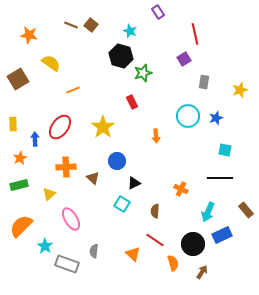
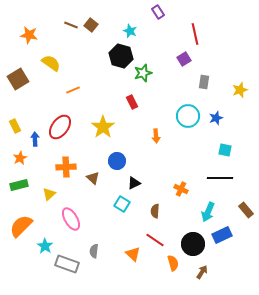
yellow rectangle at (13, 124): moved 2 px right, 2 px down; rotated 24 degrees counterclockwise
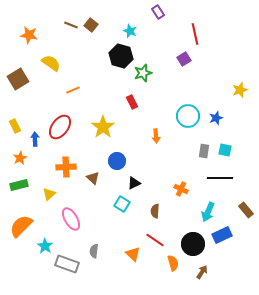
gray rectangle at (204, 82): moved 69 px down
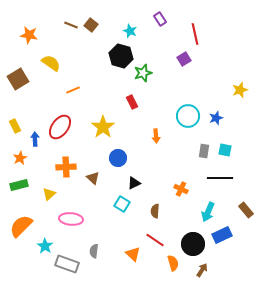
purple rectangle at (158, 12): moved 2 px right, 7 px down
blue circle at (117, 161): moved 1 px right, 3 px up
pink ellipse at (71, 219): rotated 55 degrees counterclockwise
brown arrow at (202, 272): moved 2 px up
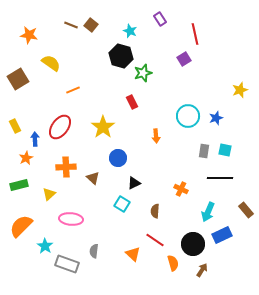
orange star at (20, 158): moved 6 px right
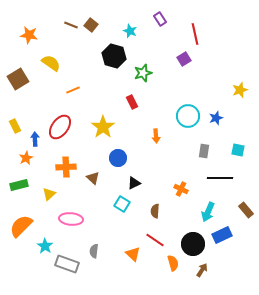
black hexagon at (121, 56): moved 7 px left
cyan square at (225, 150): moved 13 px right
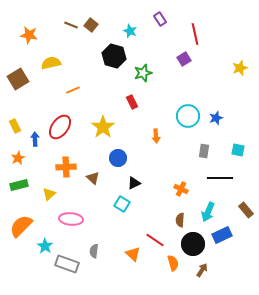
yellow semicircle at (51, 63): rotated 48 degrees counterclockwise
yellow star at (240, 90): moved 22 px up
orange star at (26, 158): moved 8 px left
brown semicircle at (155, 211): moved 25 px right, 9 px down
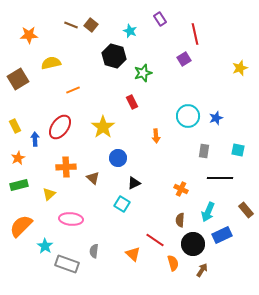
orange star at (29, 35): rotated 12 degrees counterclockwise
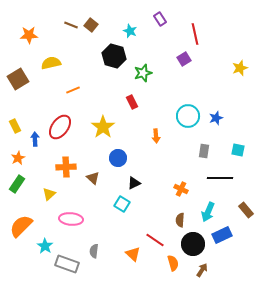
green rectangle at (19, 185): moved 2 px left, 1 px up; rotated 42 degrees counterclockwise
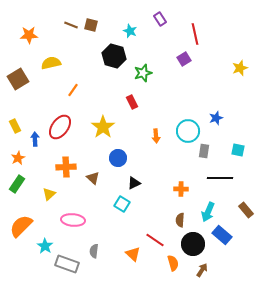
brown square at (91, 25): rotated 24 degrees counterclockwise
orange line at (73, 90): rotated 32 degrees counterclockwise
cyan circle at (188, 116): moved 15 px down
orange cross at (181, 189): rotated 24 degrees counterclockwise
pink ellipse at (71, 219): moved 2 px right, 1 px down
blue rectangle at (222, 235): rotated 66 degrees clockwise
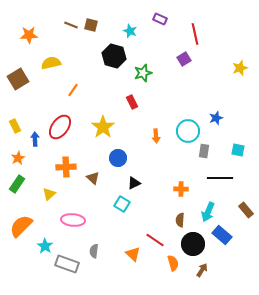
purple rectangle at (160, 19): rotated 32 degrees counterclockwise
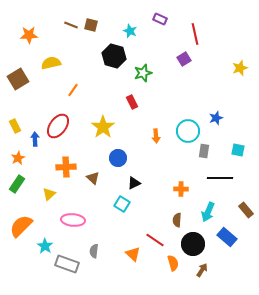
red ellipse at (60, 127): moved 2 px left, 1 px up
brown semicircle at (180, 220): moved 3 px left
blue rectangle at (222, 235): moved 5 px right, 2 px down
